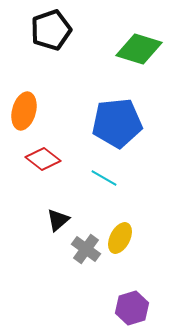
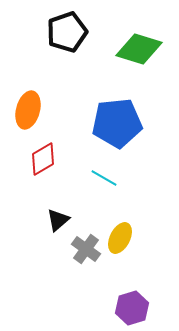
black pentagon: moved 16 px right, 2 px down
orange ellipse: moved 4 px right, 1 px up
red diamond: rotated 68 degrees counterclockwise
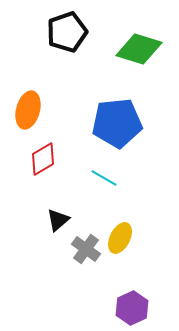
purple hexagon: rotated 8 degrees counterclockwise
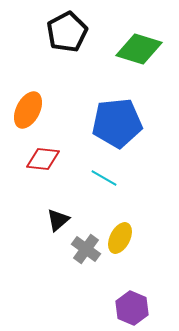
black pentagon: rotated 9 degrees counterclockwise
orange ellipse: rotated 12 degrees clockwise
red diamond: rotated 36 degrees clockwise
purple hexagon: rotated 12 degrees counterclockwise
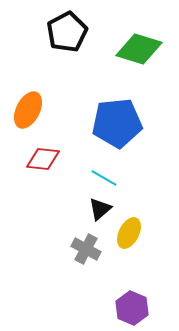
black triangle: moved 42 px right, 11 px up
yellow ellipse: moved 9 px right, 5 px up
gray cross: rotated 8 degrees counterclockwise
